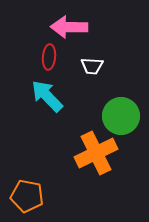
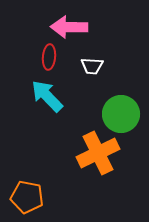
green circle: moved 2 px up
orange cross: moved 2 px right
orange pentagon: moved 1 px down
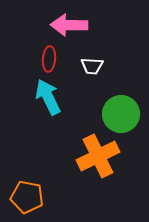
pink arrow: moved 2 px up
red ellipse: moved 2 px down
cyan arrow: moved 1 px right, 1 px down; rotated 18 degrees clockwise
orange cross: moved 3 px down
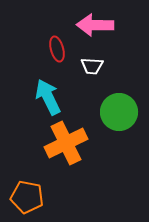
pink arrow: moved 26 px right
red ellipse: moved 8 px right, 10 px up; rotated 20 degrees counterclockwise
green circle: moved 2 px left, 2 px up
orange cross: moved 32 px left, 13 px up
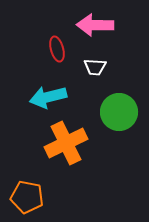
white trapezoid: moved 3 px right, 1 px down
cyan arrow: rotated 78 degrees counterclockwise
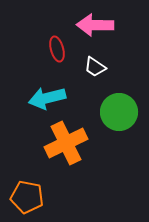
white trapezoid: rotated 30 degrees clockwise
cyan arrow: moved 1 px left, 1 px down
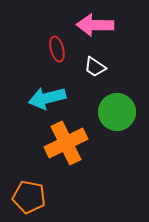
green circle: moved 2 px left
orange pentagon: moved 2 px right
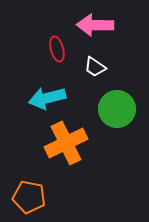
green circle: moved 3 px up
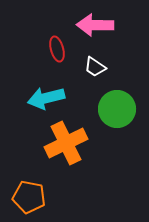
cyan arrow: moved 1 px left
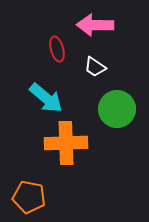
cyan arrow: rotated 126 degrees counterclockwise
orange cross: rotated 24 degrees clockwise
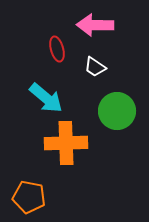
green circle: moved 2 px down
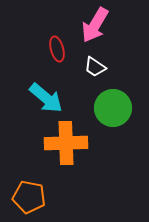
pink arrow: rotated 60 degrees counterclockwise
green circle: moved 4 px left, 3 px up
